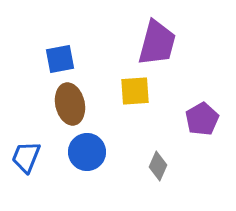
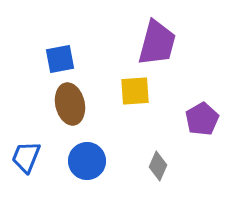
blue circle: moved 9 px down
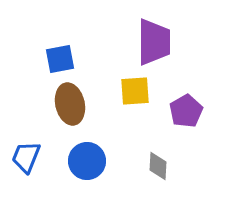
purple trapezoid: moved 3 px left, 1 px up; rotated 15 degrees counterclockwise
purple pentagon: moved 16 px left, 8 px up
gray diamond: rotated 20 degrees counterclockwise
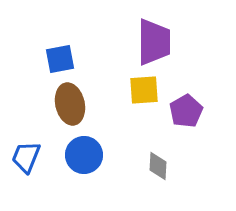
yellow square: moved 9 px right, 1 px up
blue circle: moved 3 px left, 6 px up
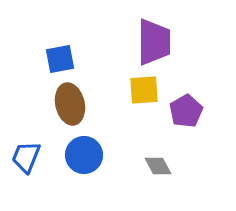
gray diamond: rotated 32 degrees counterclockwise
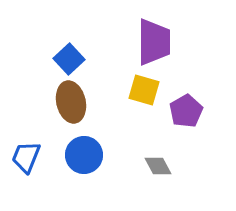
blue square: moved 9 px right; rotated 32 degrees counterclockwise
yellow square: rotated 20 degrees clockwise
brown ellipse: moved 1 px right, 2 px up
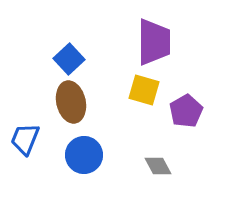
blue trapezoid: moved 1 px left, 18 px up
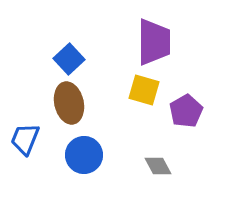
brown ellipse: moved 2 px left, 1 px down
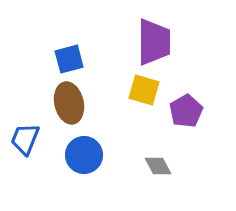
blue square: rotated 28 degrees clockwise
